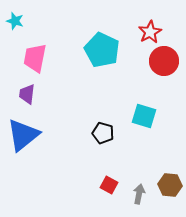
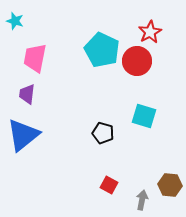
red circle: moved 27 px left
gray arrow: moved 3 px right, 6 px down
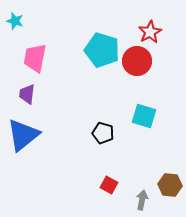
cyan pentagon: rotated 8 degrees counterclockwise
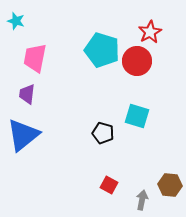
cyan star: moved 1 px right
cyan square: moved 7 px left
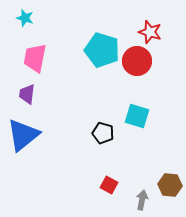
cyan star: moved 9 px right, 3 px up
red star: rotated 25 degrees counterclockwise
